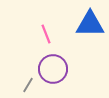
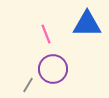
blue triangle: moved 3 px left
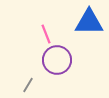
blue triangle: moved 2 px right, 2 px up
purple circle: moved 4 px right, 9 px up
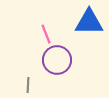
gray line: rotated 28 degrees counterclockwise
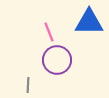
pink line: moved 3 px right, 2 px up
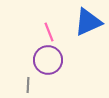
blue triangle: moved 1 px left; rotated 24 degrees counterclockwise
purple circle: moved 9 px left
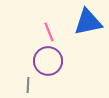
blue triangle: rotated 12 degrees clockwise
purple circle: moved 1 px down
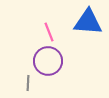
blue triangle: rotated 16 degrees clockwise
gray line: moved 2 px up
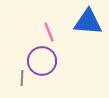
purple circle: moved 6 px left
gray line: moved 6 px left, 5 px up
